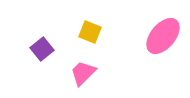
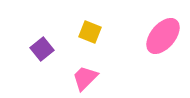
pink trapezoid: moved 2 px right, 5 px down
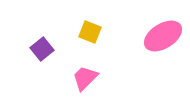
pink ellipse: rotated 18 degrees clockwise
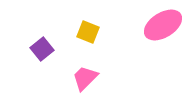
yellow square: moved 2 px left
pink ellipse: moved 11 px up
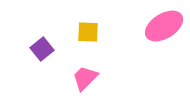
pink ellipse: moved 1 px right, 1 px down
yellow square: rotated 20 degrees counterclockwise
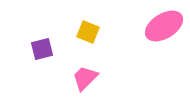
yellow square: rotated 20 degrees clockwise
purple square: rotated 25 degrees clockwise
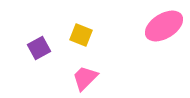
yellow square: moved 7 px left, 3 px down
purple square: moved 3 px left, 1 px up; rotated 15 degrees counterclockwise
